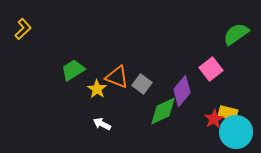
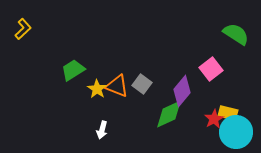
green semicircle: rotated 68 degrees clockwise
orange triangle: moved 9 px down
green diamond: moved 6 px right, 3 px down
white arrow: moved 6 px down; rotated 102 degrees counterclockwise
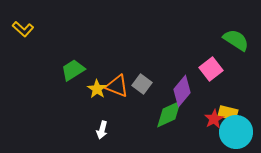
yellow L-shape: rotated 85 degrees clockwise
green semicircle: moved 6 px down
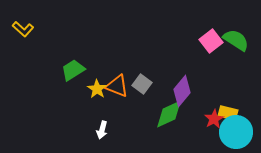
pink square: moved 28 px up
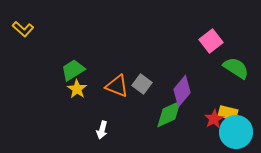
green semicircle: moved 28 px down
yellow star: moved 20 px left
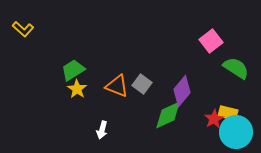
green diamond: moved 1 px left, 1 px down
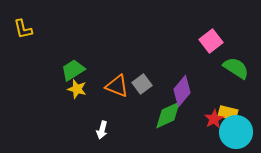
yellow L-shape: rotated 35 degrees clockwise
gray square: rotated 18 degrees clockwise
yellow star: rotated 18 degrees counterclockwise
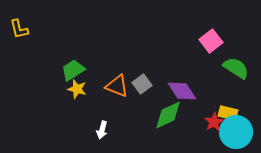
yellow L-shape: moved 4 px left
purple diamond: rotated 72 degrees counterclockwise
red star: moved 3 px down
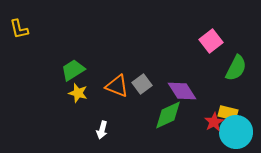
green semicircle: rotated 84 degrees clockwise
yellow star: moved 1 px right, 4 px down
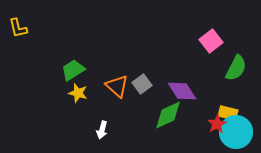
yellow L-shape: moved 1 px left, 1 px up
orange triangle: rotated 20 degrees clockwise
red star: moved 3 px right, 2 px down
